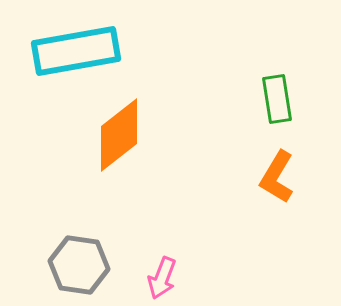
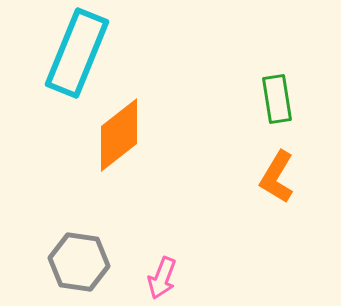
cyan rectangle: moved 1 px right, 2 px down; rotated 58 degrees counterclockwise
gray hexagon: moved 3 px up
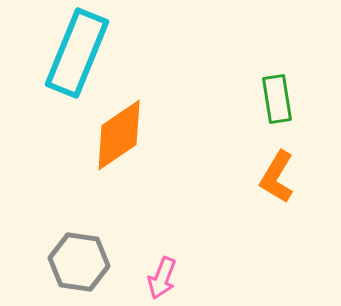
orange diamond: rotated 4 degrees clockwise
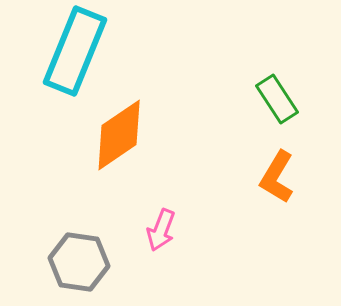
cyan rectangle: moved 2 px left, 2 px up
green rectangle: rotated 24 degrees counterclockwise
pink arrow: moved 1 px left, 48 px up
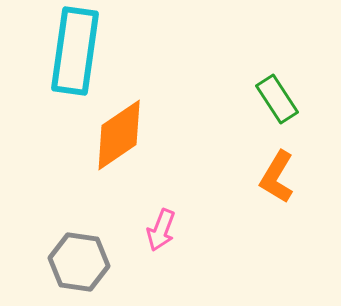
cyan rectangle: rotated 14 degrees counterclockwise
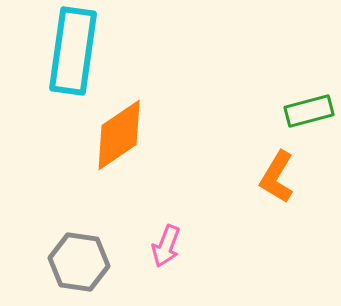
cyan rectangle: moved 2 px left
green rectangle: moved 32 px right, 12 px down; rotated 72 degrees counterclockwise
pink arrow: moved 5 px right, 16 px down
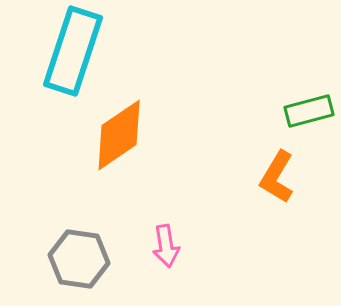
cyan rectangle: rotated 10 degrees clockwise
pink arrow: rotated 30 degrees counterclockwise
gray hexagon: moved 3 px up
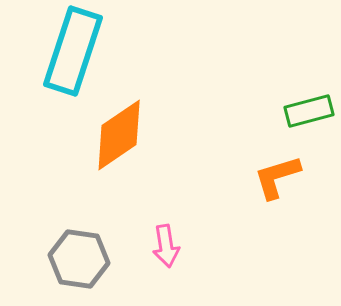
orange L-shape: rotated 42 degrees clockwise
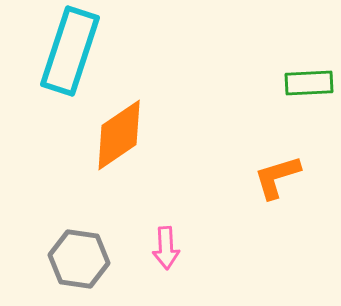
cyan rectangle: moved 3 px left
green rectangle: moved 28 px up; rotated 12 degrees clockwise
pink arrow: moved 2 px down; rotated 6 degrees clockwise
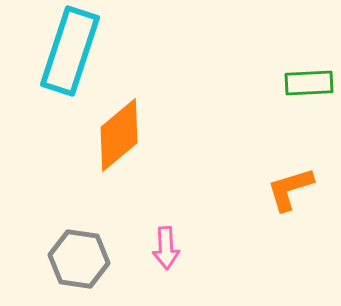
orange diamond: rotated 6 degrees counterclockwise
orange L-shape: moved 13 px right, 12 px down
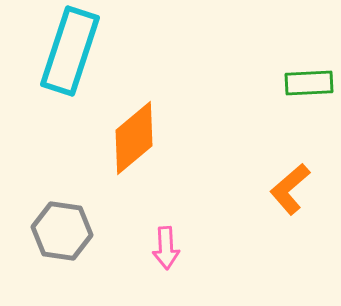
orange diamond: moved 15 px right, 3 px down
orange L-shape: rotated 24 degrees counterclockwise
gray hexagon: moved 17 px left, 28 px up
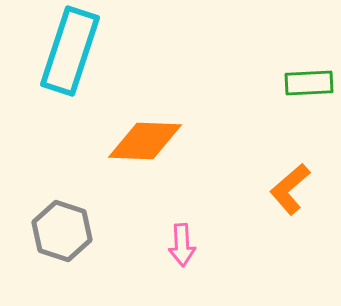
orange diamond: moved 11 px right, 3 px down; rotated 42 degrees clockwise
gray hexagon: rotated 10 degrees clockwise
pink arrow: moved 16 px right, 3 px up
